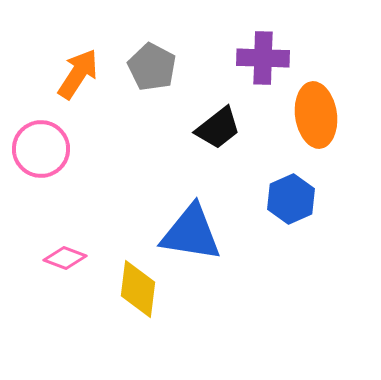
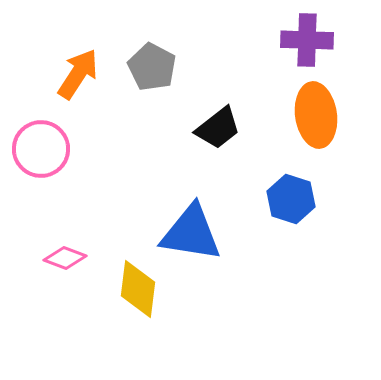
purple cross: moved 44 px right, 18 px up
blue hexagon: rotated 18 degrees counterclockwise
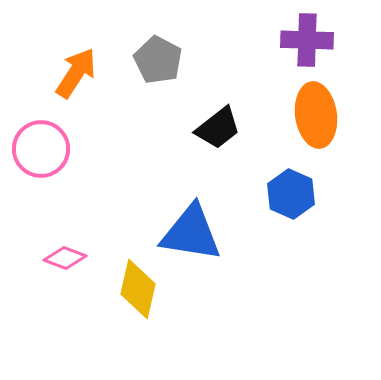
gray pentagon: moved 6 px right, 7 px up
orange arrow: moved 2 px left, 1 px up
blue hexagon: moved 5 px up; rotated 6 degrees clockwise
yellow diamond: rotated 6 degrees clockwise
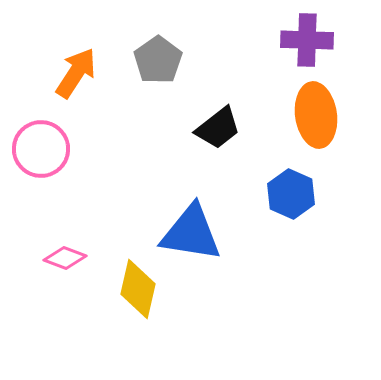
gray pentagon: rotated 9 degrees clockwise
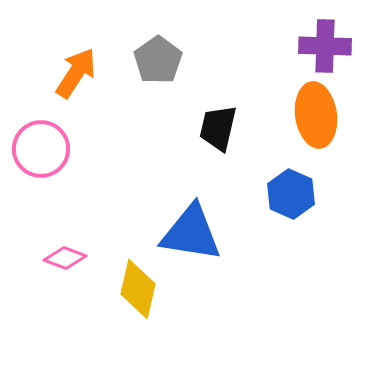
purple cross: moved 18 px right, 6 px down
black trapezoid: rotated 141 degrees clockwise
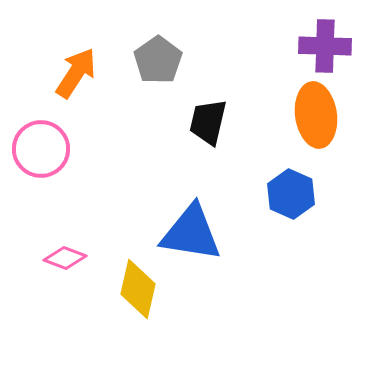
black trapezoid: moved 10 px left, 6 px up
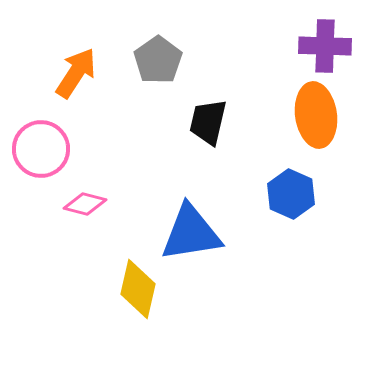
blue triangle: rotated 18 degrees counterclockwise
pink diamond: moved 20 px right, 54 px up; rotated 6 degrees counterclockwise
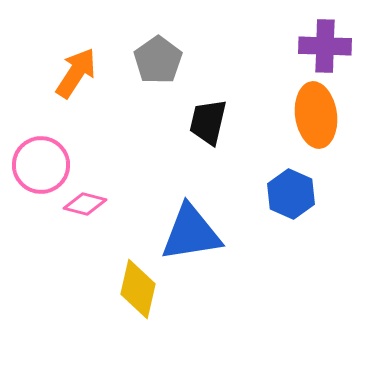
pink circle: moved 16 px down
